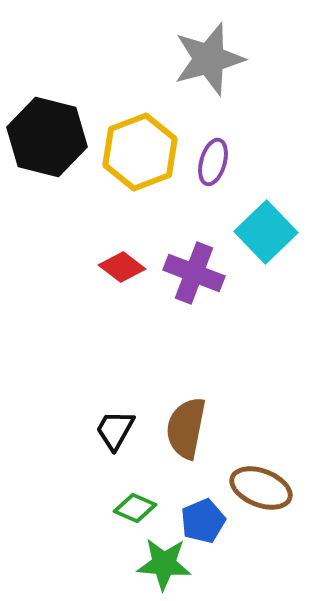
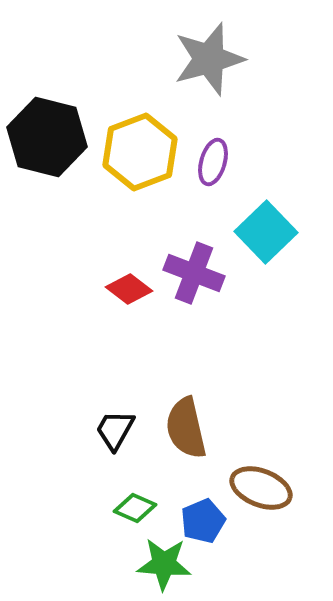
red diamond: moved 7 px right, 22 px down
brown semicircle: rotated 24 degrees counterclockwise
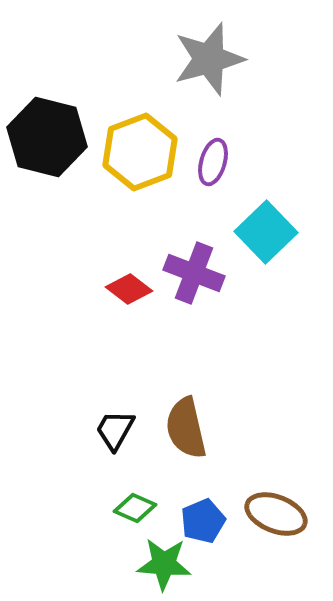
brown ellipse: moved 15 px right, 26 px down
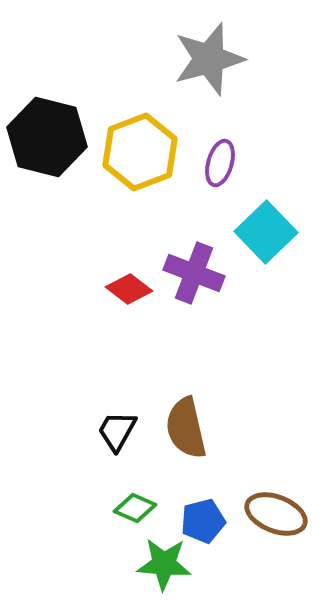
purple ellipse: moved 7 px right, 1 px down
black trapezoid: moved 2 px right, 1 px down
blue pentagon: rotated 9 degrees clockwise
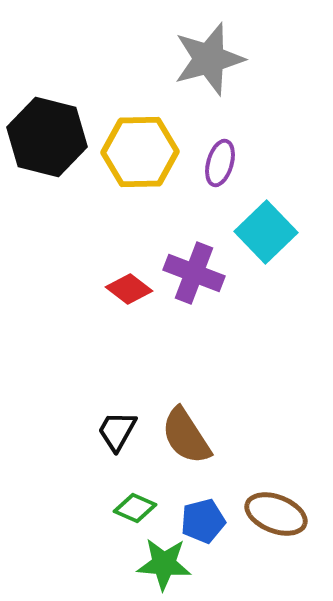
yellow hexagon: rotated 20 degrees clockwise
brown semicircle: moved 8 px down; rotated 20 degrees counterclockwise
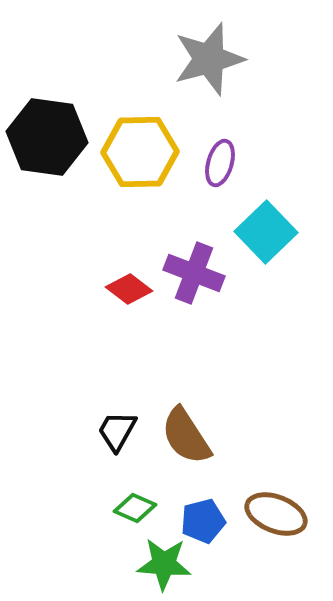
black hexagon: rotated 6 degrees counterclockwise
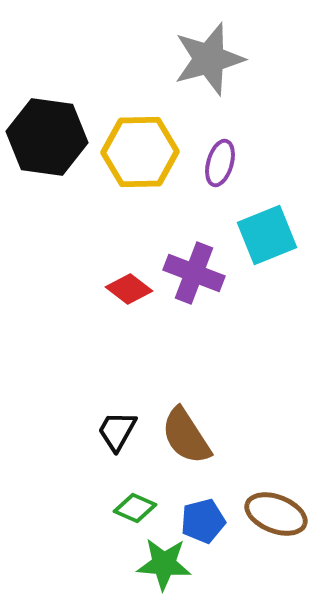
cyan square: moved 1 px right, 3 px down; rotated 22 degrees clockwise
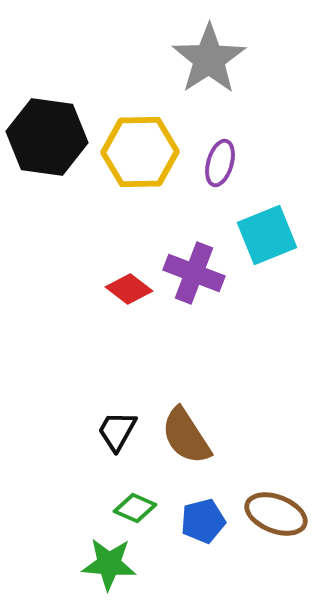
gray star: rotated 18 degrees counterclockwise
green star: moved 55 px left
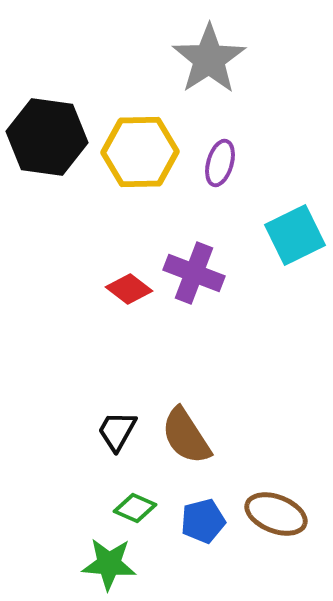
cyan square: moved 28 px right; rotated 4 degrees counterclockwise
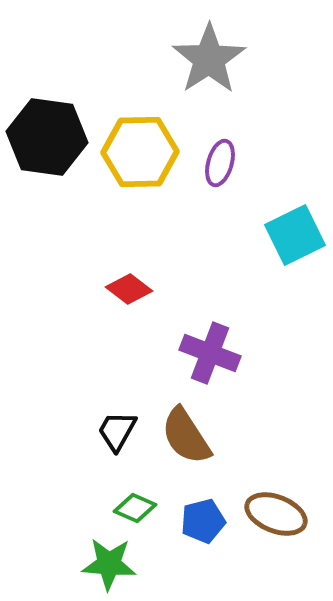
purple cross: moved 16 px right, 80 px down
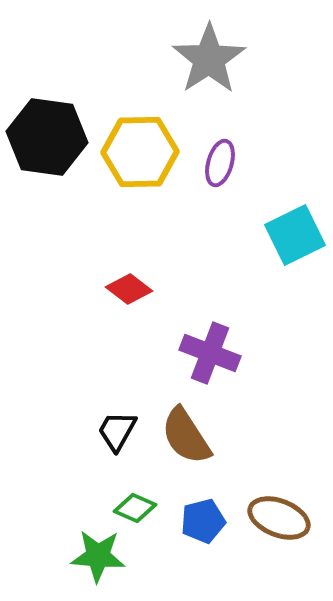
brown ellipse: moved 3 px right, 4 px down
green star: moved 11 px left, 8 px up
